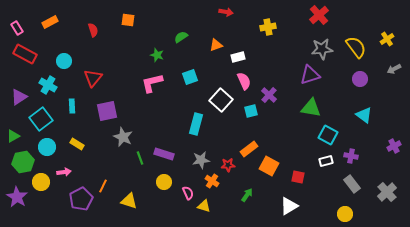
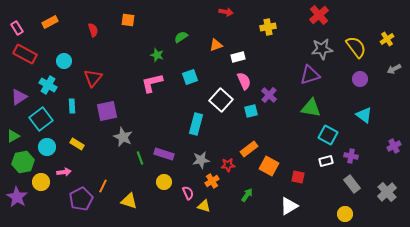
orange cross at (212, 181): rotated 24 degrees clockwise
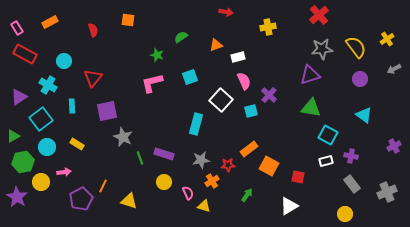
gray cross at (387, 192): rotated 18 degrees clockwise
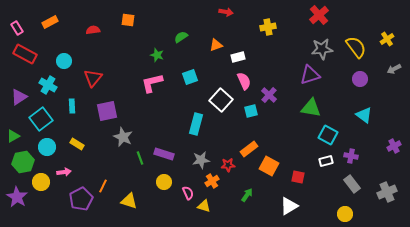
red semicircle at (93, 30): rotated 80 degrees counterclockwise
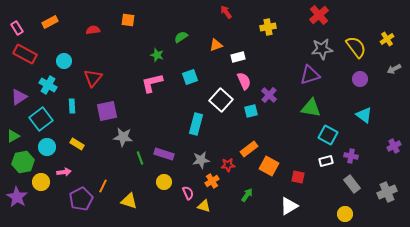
red arrow at (226, 12): rotated 136 degrees counterclockwise
gray star at (123, 137): rotated 18 degrees counterclockwise
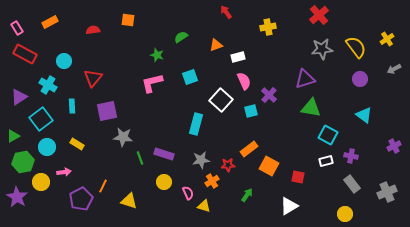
purple triangle at (310, 75): moved 5 px left, 4 px down
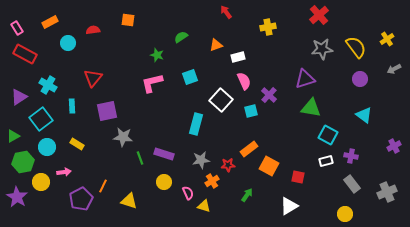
cyan circle at (64, 61): moved 4 px right, 18 px up
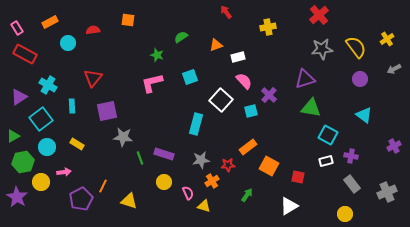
pink semicircle at (244, 81): rotated 18 degrees counterclockwise
orange rectangle at (249, 149): moved 1 px left, 2 px up
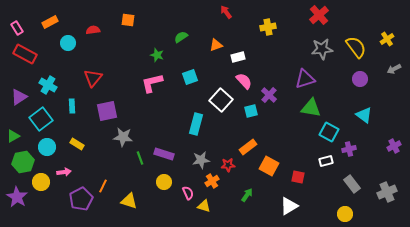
cyan square at (328, 135): moved 1 px right, 3 px up
purple cross at (351, 156): moved 2 px left, 7 px up; rotated 24 degrees counterclockwise
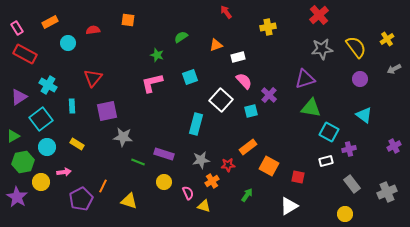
green line at (140, 158): moved 2 px left, 4 px down; rotated 48 degrees counterclockwise
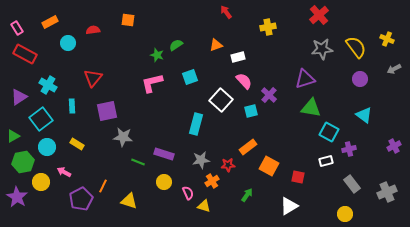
green semicircle at (181, 37): moved 5 px left, 8 px down
yellow cross at (387, 39): rotated 32 degrees counterclockwise
pink arrow at (64, 172): rotated 144 degrees counterclockwise
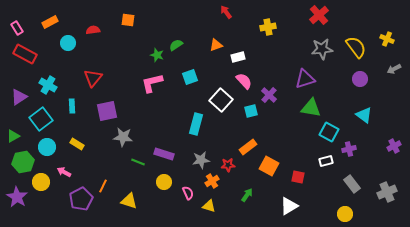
yellow triangle at (204, 206): moved 5 px right
